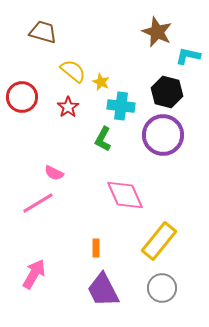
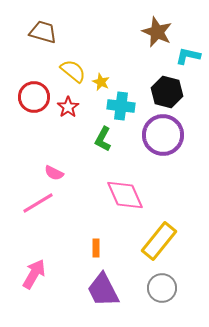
red circle: moved 12 px right
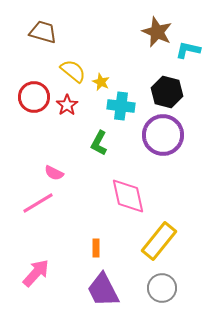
cyan L-shape: moved 6 px up
red star: moved 1 px left, 2 px up
green L-shape: moved 4 px left, 4 px down
pink diamond: moved 3 px right, 1 px down; rotated 12 degrees clockwise
pink arrow: moved 2 px right, 1 px up; rotated 12 degrees clockwise
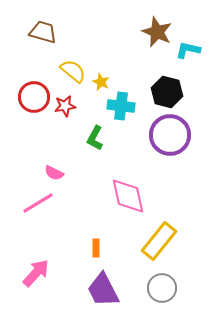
red star: moved 2 px left, 1 px down; rotated 25 degrees clockwise
purple circle: moved 7 px right
green L-shape: moved 4 px left, 5 px up
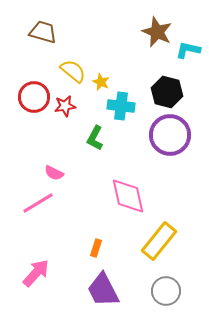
orange rectangle: rotated 18 degrees clockwise
gray circle: moved 4 px right, 3 px down
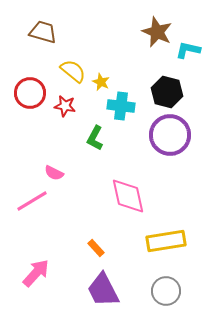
red circle: moved 4 px left, 4 px up
red star: rotated 20 degrees clockwise
pink line: moved 6 px left, 2 px up
yellow rectangle: moved 7 px right; rotated 42 degrees clockwise
orange rectangle: rotated 60 degrees counterclockwise
